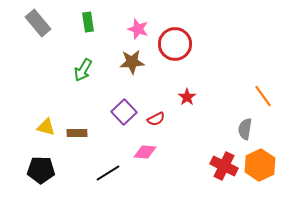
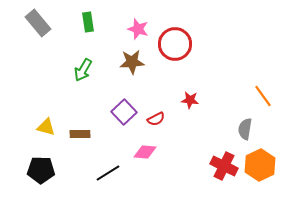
red star: moved 3 px right, 3 px down; rotated 30 degrees counterclockwise
brown rectangle: moved 3 px right, 1 px down
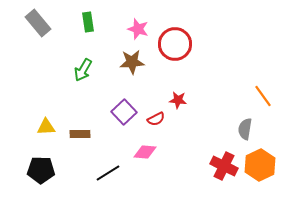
red star: moved 12 px left
yellow triangle: rotated 18 degrees counterclockwise
